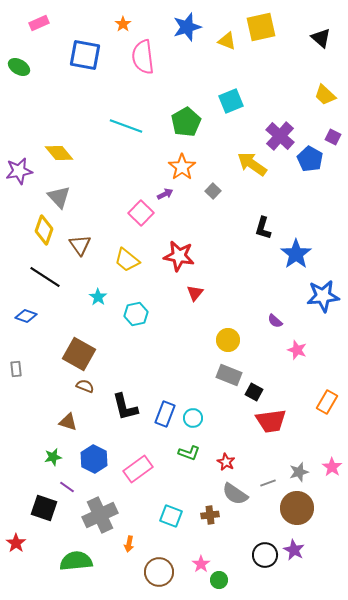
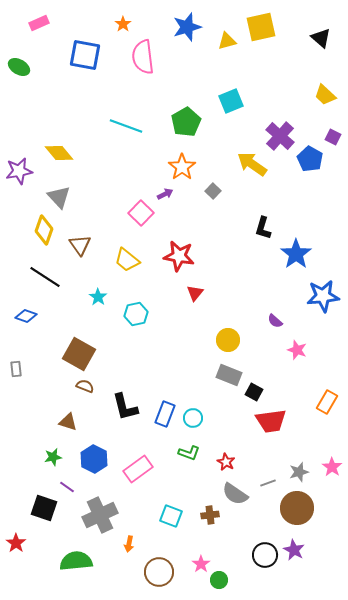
yellow triangle at (227, 41): rotated 36 degrees counterclockwise
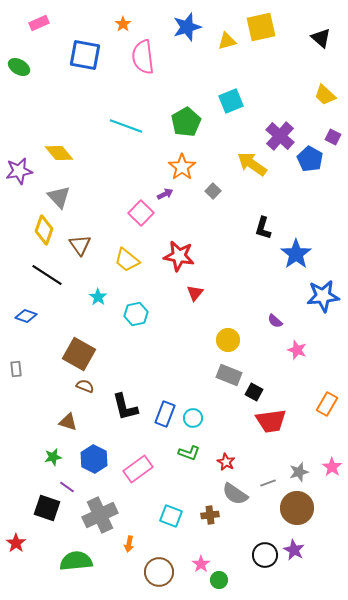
black line at (45, 277): moved 2 px right, 2 px up
orange rectangle at (327, 402): moved 2 px down
black square at (44, 508): moved 3 px right
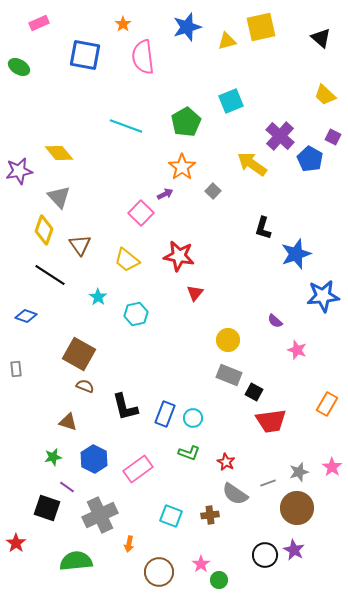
blue star at (296, 254): rotated 16 degrees clockwise
black line at (47, 275): moved 3 px right
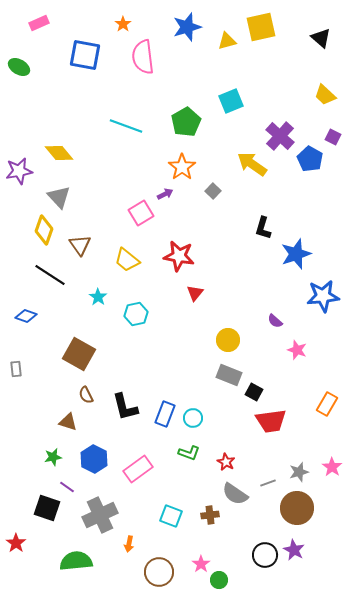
pink square at (141, 213): rotated 15 degrees clockwise
brown semicircle at (85, 386): moved 1 px right, 9 px down; rotated 138 degrees counterclockwise
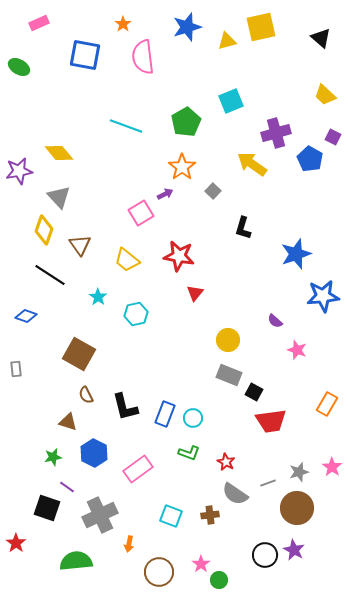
purple cross at (280, 136): moved 4 px left, 3 px up; rotated 32 degrees clockwise
black L-shape at (263, 228): moved 20 px left
blue hexagon at (94, 459): moved 6 px up
